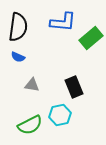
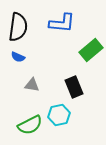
blue L-shape: moved 1 px left, 1 px down
green rectangle: moved 12 px down
cyan hexagon: moved 1 px left
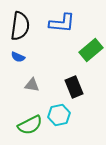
black semicircle: moved 2 px right, 1 px up
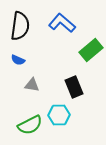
blue L-shape: rotated 144 degrees counterclockwise
blue semicircle: moved 3 px down
cyan hexagon: rotated 10 degrees clockwise
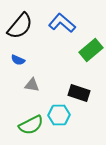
black semicircle: rotated 32 degrees clockwise
black rectangle: moved 5 px right, 6 px down; rotated 50 degrees counterclockwise
green semicircle: moved 1 px right
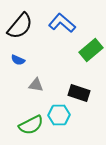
gray triangle: moved 4 px right
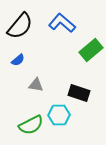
blue semicircle: rotated 64 degrees counterclockwise
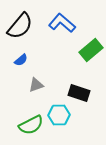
blue semicircle: moved 3 px right
gray triangle: rotated 28 degrees counterclockwise
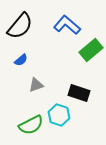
blue L-shape: moved 5 px right, 2 px down
cyan hexagon: rotated 20 degrees clockwise
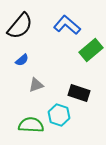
blue semicircle: moved 1 px right
green semicircle: rotated 150 degrees counterclockwise
